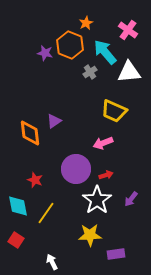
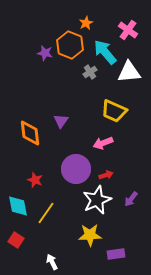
purple triangle: moved 7 px right; rotated 21 degrees counterclockwise
white star: rotated 12 degrees clockwise
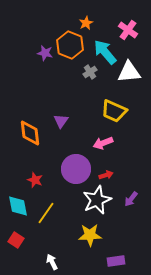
purple rectangle: moved 7 px down
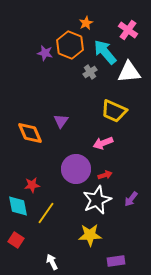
orange diamond: rotated 16 degrees counterclockwise
red arrow: moved 1 px left
red star: moved 3 px left, 5 px down; rotated 28 degrees counterclockwise
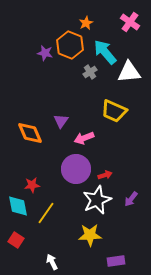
pink cross: moved 2 px right, 8 px up
pink arrow: moved 19 px left, 5 px up
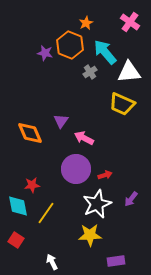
yellow trapezoid: moved 8 px right, 7 px up
pink arrow: rotated 48 degrees clockwise
white star: moved 4 px down
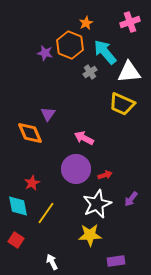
pink cross: rotated 36 degrees clockwise
purple triangle: moved 13 px left, 7 px up
red star: moved 2 px up; rotated 21 degrees counterclockwise
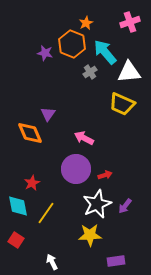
orange hexagon: moved 2 px right, 1 px up
purple arrow: moved 6 px left, 7 px down
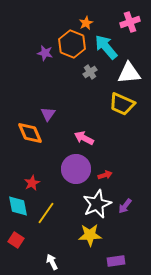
cyan arrow: moved 1 px right, 5 px up
white triangle: moved 1 px down
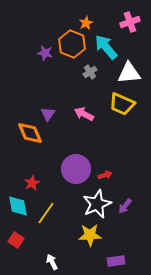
pink arrow: moved 24 px up
